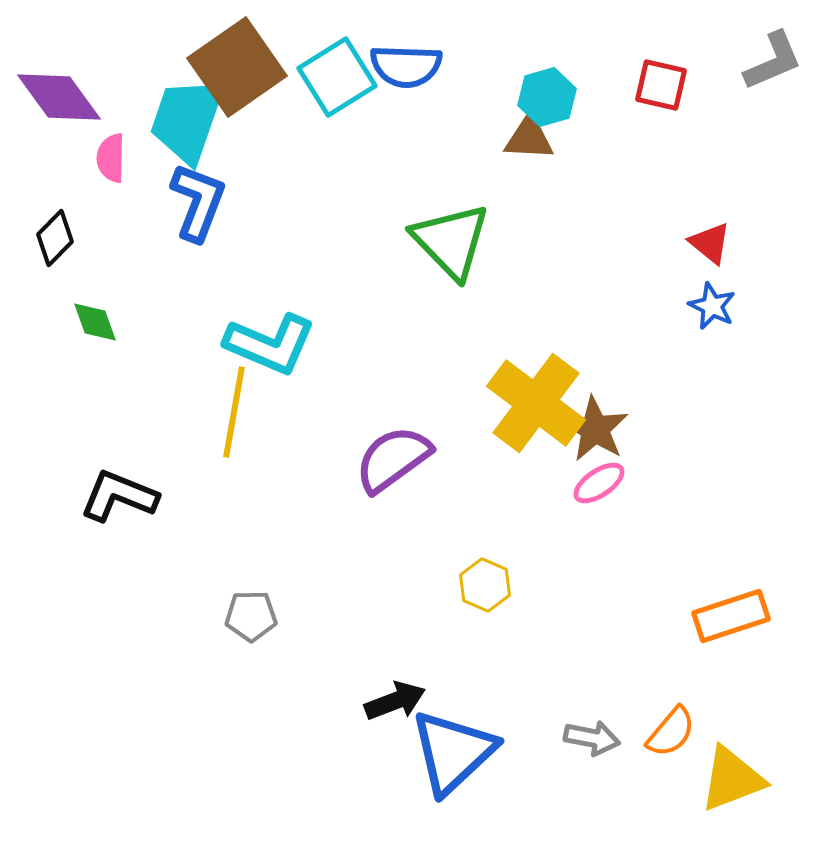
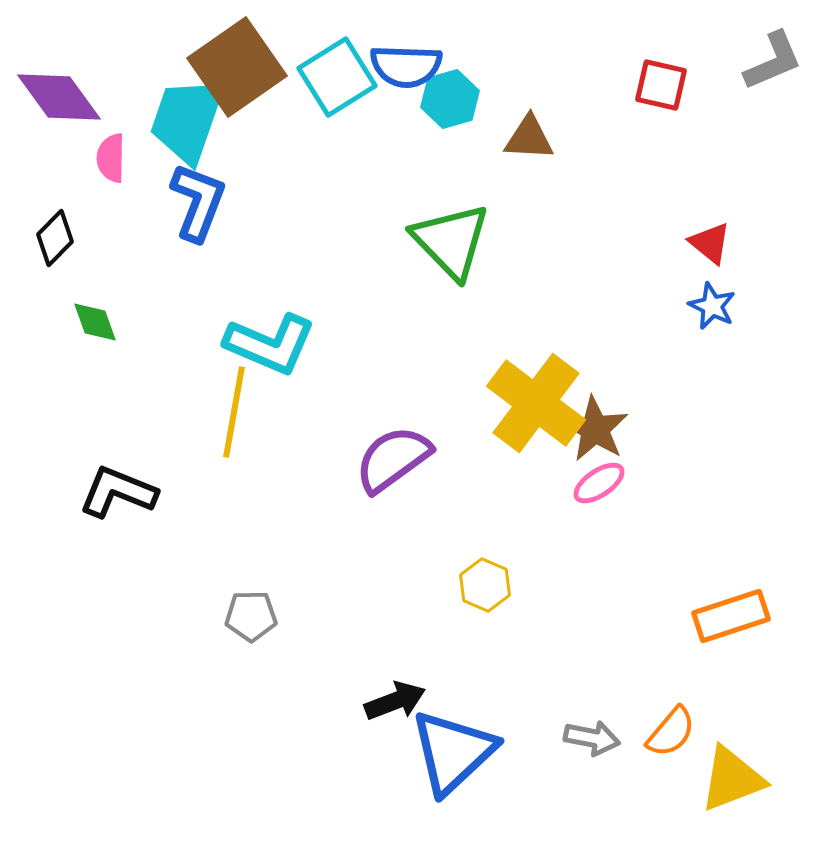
cyan hexagon: moved 97 px left, 2 px down
black L-shape: moved 1 px left, 4 px up
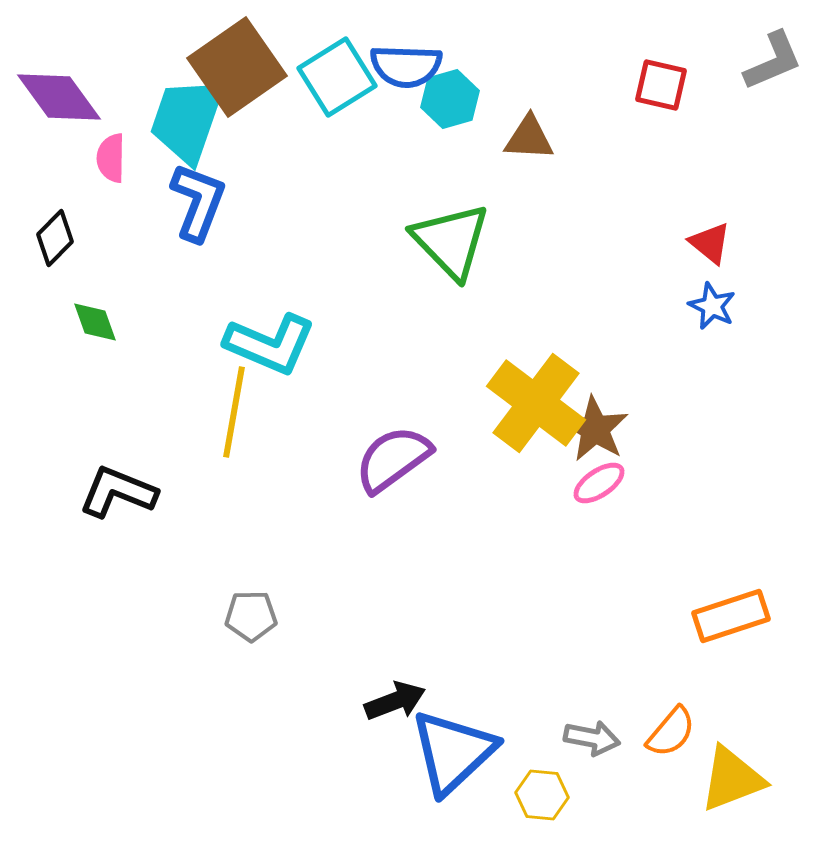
yellow hexagon: moved 57 px right, 210 px down; rotated 18 degrees counterclockwise
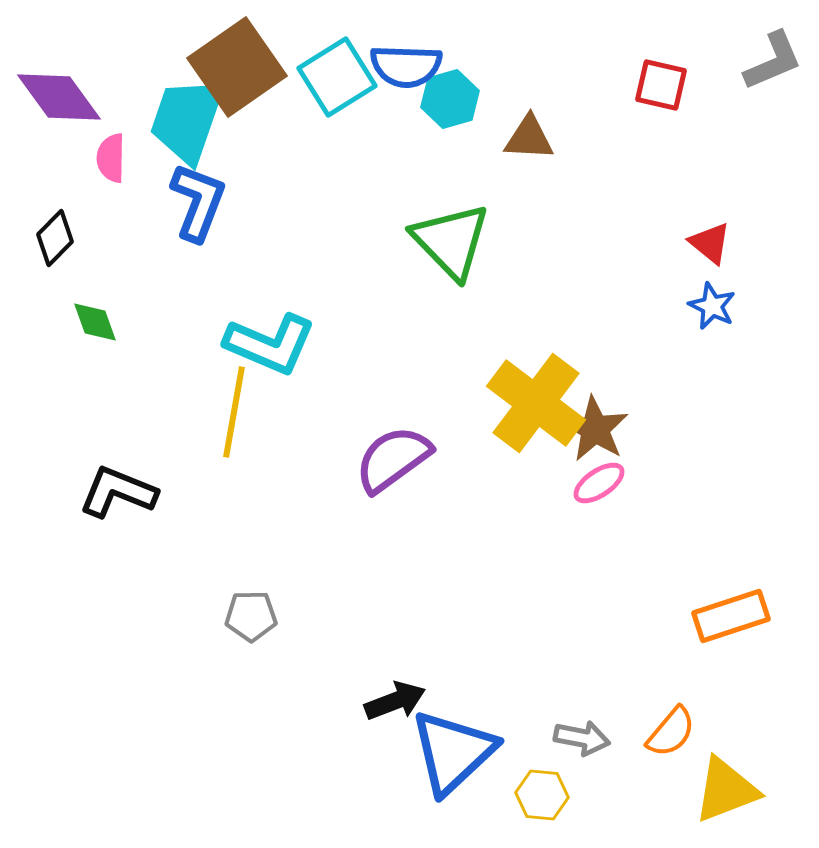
gray arrow: moved 10 px left
yellow triangle: moved 6 px left, 11 px down
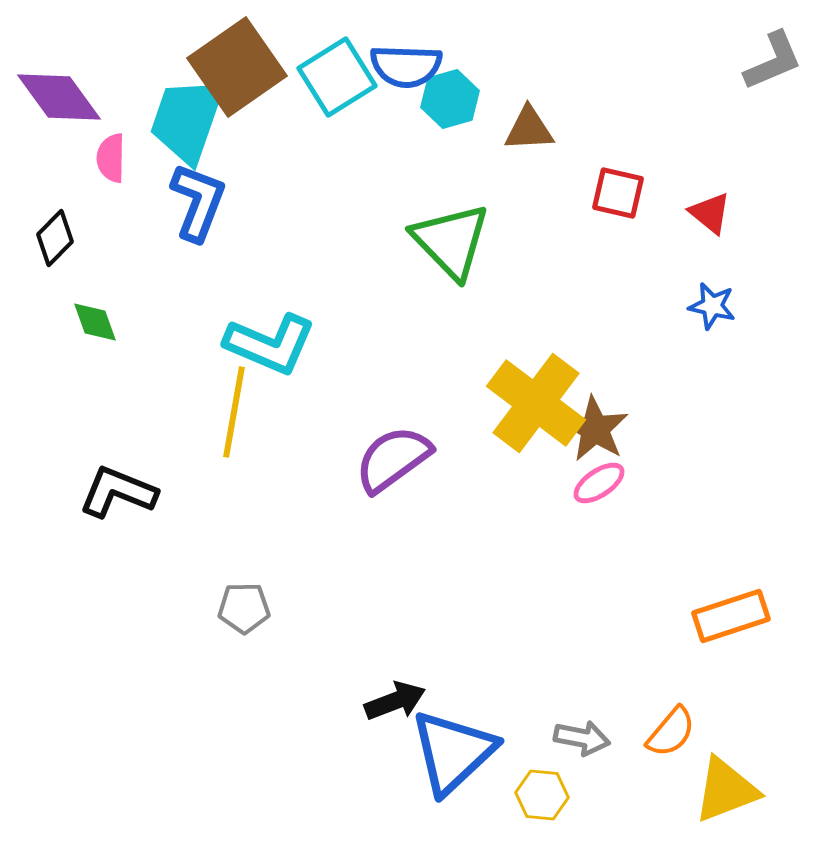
red square: moved 43 px left, 108 px down
brown triangle: moved 9 px up; rotated 6 degrees counterclockwise
red triangle: moved 30 px up
blue star: rotated 12 degrees counterclockwise
gray pentagon: moved 7 px left, 8 px up
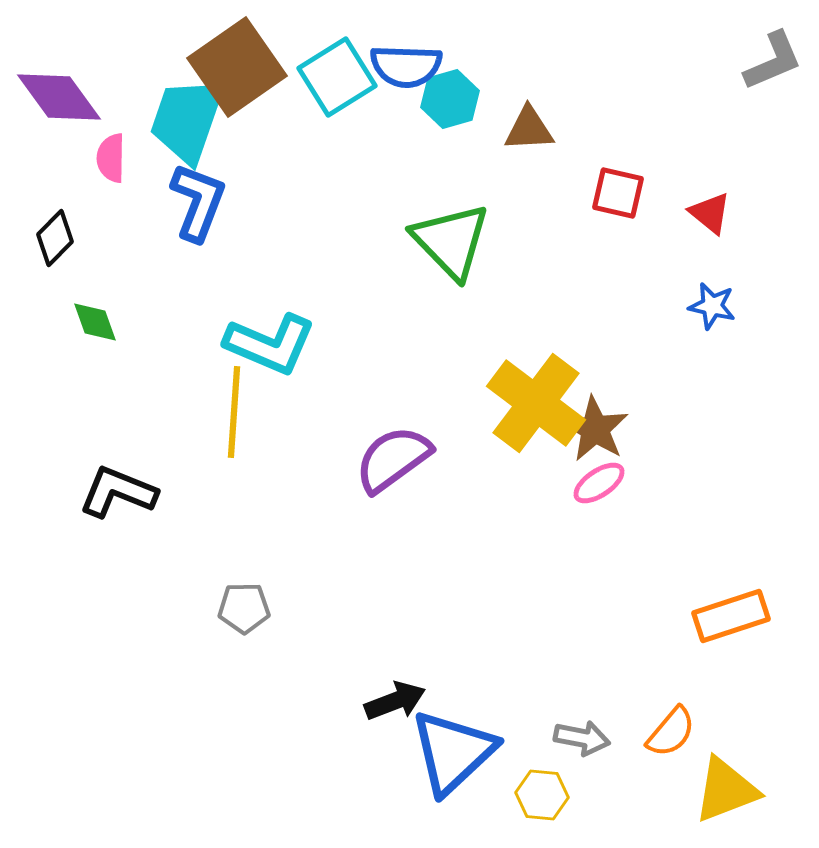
yellow line: rotated 6 degrees counterclockwise
